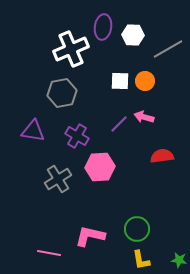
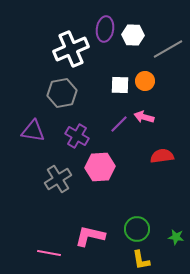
purple ellipse: moved 2 px right, 2 px down
white square: moved 4 px down
green star: moved 3 px left, 23 px up
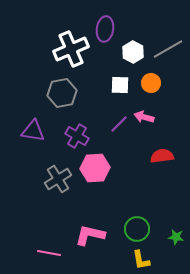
white hexagon: moved 17 px down; rotated 25 degrees clockwise
orange circle: moved 6 px right, 2 px down
pink hexagon: moved 5 px left, 1 px down
pink L-shape: moved 1 px up
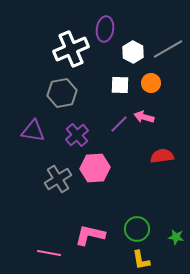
purple cross: moved 1 px up; rotated 20 degrees clockwise
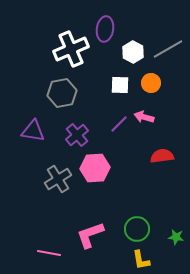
pink L-shape: rotated 32 degrees counterclockwise
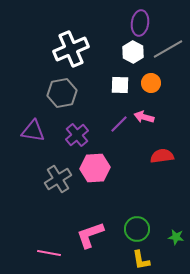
purple ellipse: moved 35 px right, 6 px up
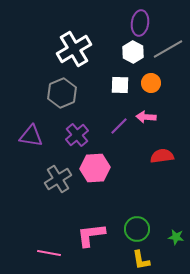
white cross: moved 3 px right; rotated 8 degrees counterclockwise
gray hexagon: rotated 12 degrees counterclockwise
pink arrow: moved 2 px right; rotated 12 degrees counterclockwise
purple line: moved 2 px down
purple triangle: moved 2 px left, 5 px down
pink L-shape: moved 1 px right; rotated 12 degrees clockwise
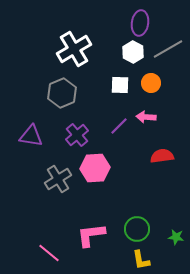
pink line: rotated 30 degrees clockwise
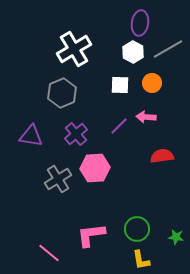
orange circle: moved 1 px right
purple cross: moved 1 px left, 1 px up
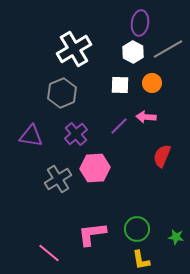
red semicircle: rotated 60 degrees counterclockwise
pink L-shape: moved 1 px right, 1 px up
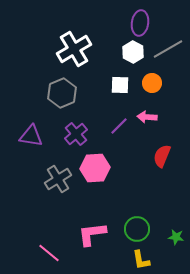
pink arrow: moved 1 px right
